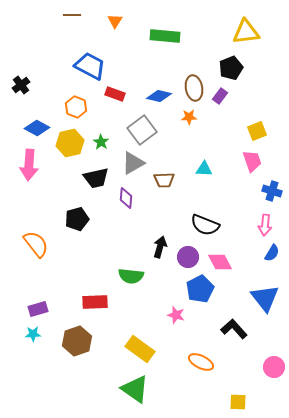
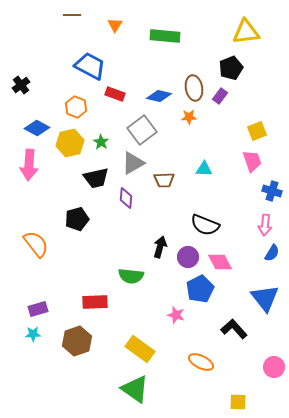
orange triangle at (115, 21): moved 4 px down
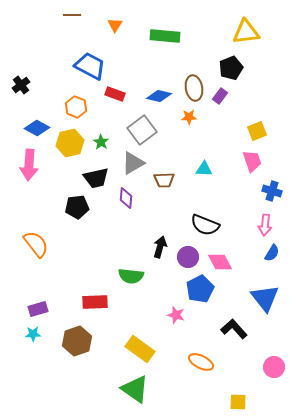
black pentagon at (77, 219): moved 12 px up; rotated 10 degrees clockwise
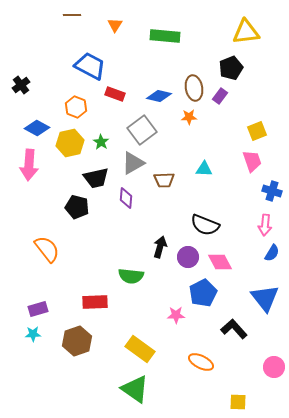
black pentagon at (77, 207): rotated 20 degrees clockwise
orange semicircle at (36, 244): moved 11 px right, 5 px down
blue pentagon at (200, 289): moved 3 px right, 4 px down
pink star at (176, 315): rotated 18 degrees counterclockwise
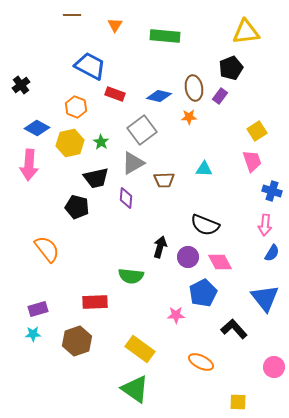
yellow square at (257, 131): rotated 12 degrees counterclockwise
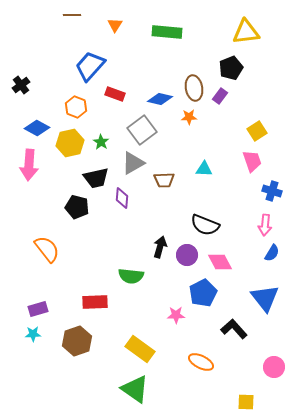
green rectangle at (165, 36): moved 2 px right, 4 px up
blue trapezoid at (90, 66): rotated 76 degrees counterclockwise
blue diamond at (159, 96): moved 1 px right, 3 px down
purple diamond at (126, 198): moved 4 px left
purple circle at (188, 257): moved 1 px left, 2 px up
yellow square at (238, 402): moved 8 px right
